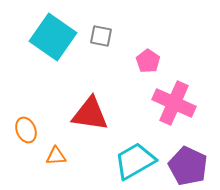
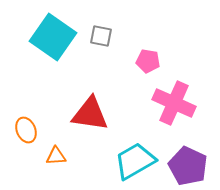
pink pentagon: rotated 25 degrees counterclockwise
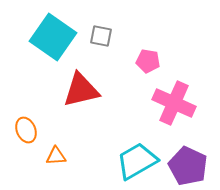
red triangle: moved 9 px left, 24 px up; rotated 21 degrees counterclockwise
cyan trapezoid: moved 2 px right
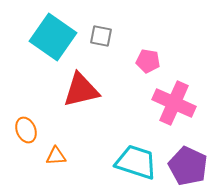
cyan trapezoid: moved 1 px left, 1 px down; rotated 48 degrees clockwise
